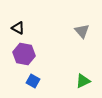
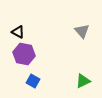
black triangle: moved 4 px down
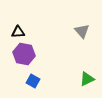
black triangle: rotated 32 degrees counterclockwise
green triangle: moved 4 px right, 2 px up
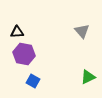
black triangle: moved 1 px left
green triangle: moved 1 px right, 2 px up
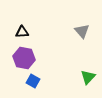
black triangle: moved 5 px right
purple hexagon: moved 4 px down
green triangle: rotated 21 degrees counterclockwise
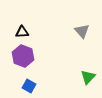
purple hexagon: moved 1 px left, 2 px up; rotated 10 degrees clockwise
blue square: moved 4 px left, 5 px down
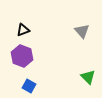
black triangle: moved 1 px right, 2 px up; rotated 16 degrees counterclockwise
purple hexagon: moved 1 px left
green triangle: rotated 28 degrees counterclockwise
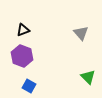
gray triangle: moved 1 px left, 2 px down
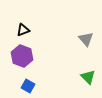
gray triangle: moved 5 px right, 6 px down
blue square: moved 1 px left
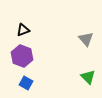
blue square: moved 2 px left, 3 px up
